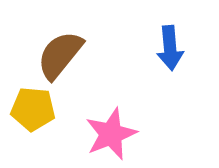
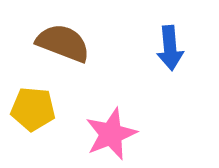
brown semicircle: moved 3 px right, 12 px up; rotated 72 degrees clockwise
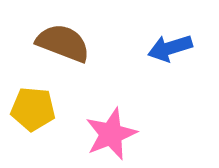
blue arrow: rotated 78 degrees clockwise
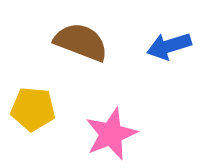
brown semicircle: moved 18 px right, 1 px up
blue arrow: moved 1 px left, 2 px up
